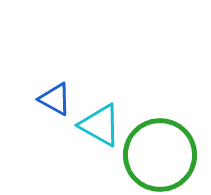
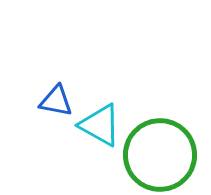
blue triangle: moved 1 px right, 2 px down; rotated 18 degrees counterclockwise
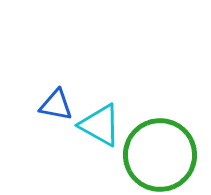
blue triangle: moved 4 px down
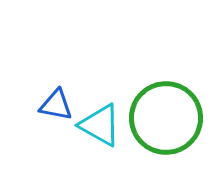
green circle: moved 6 px right, 37 px up
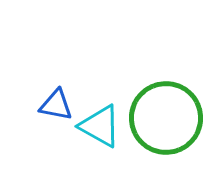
cyan triangle: moved 1 px down
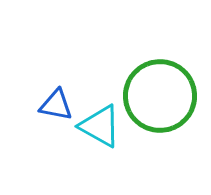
green circle: moved 6 px left, 22 px up
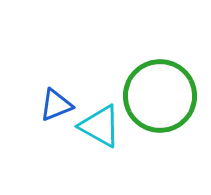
blue triangle: rotated 33 degrees counterclockwise
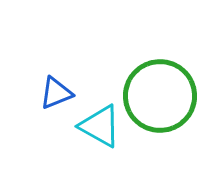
blue triangle: moved 12 px up
